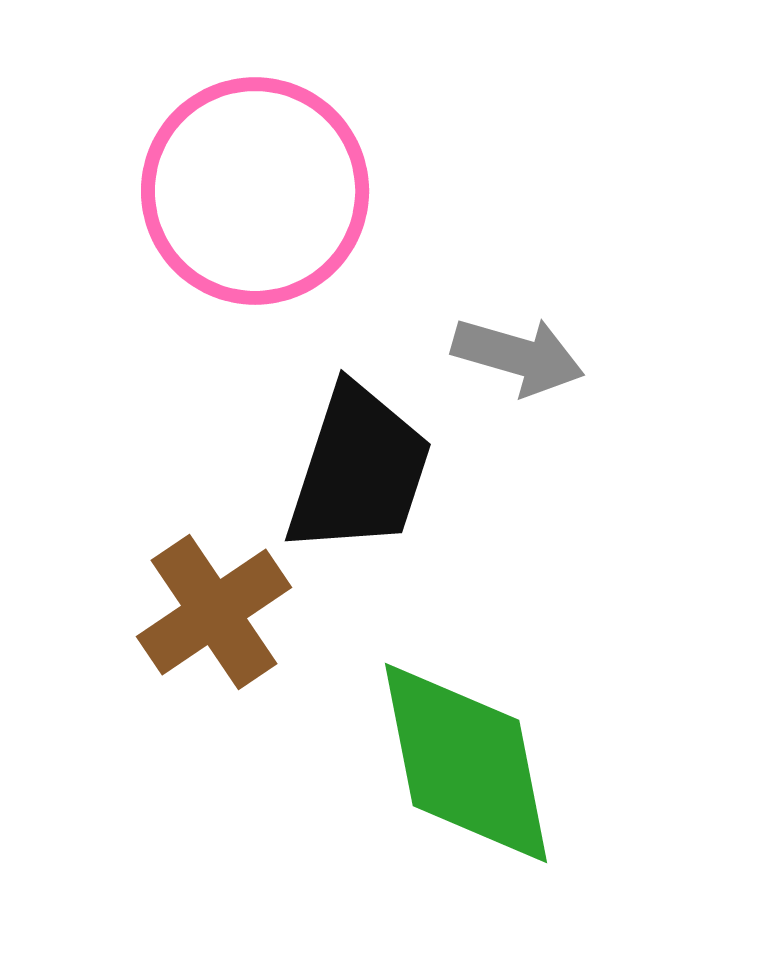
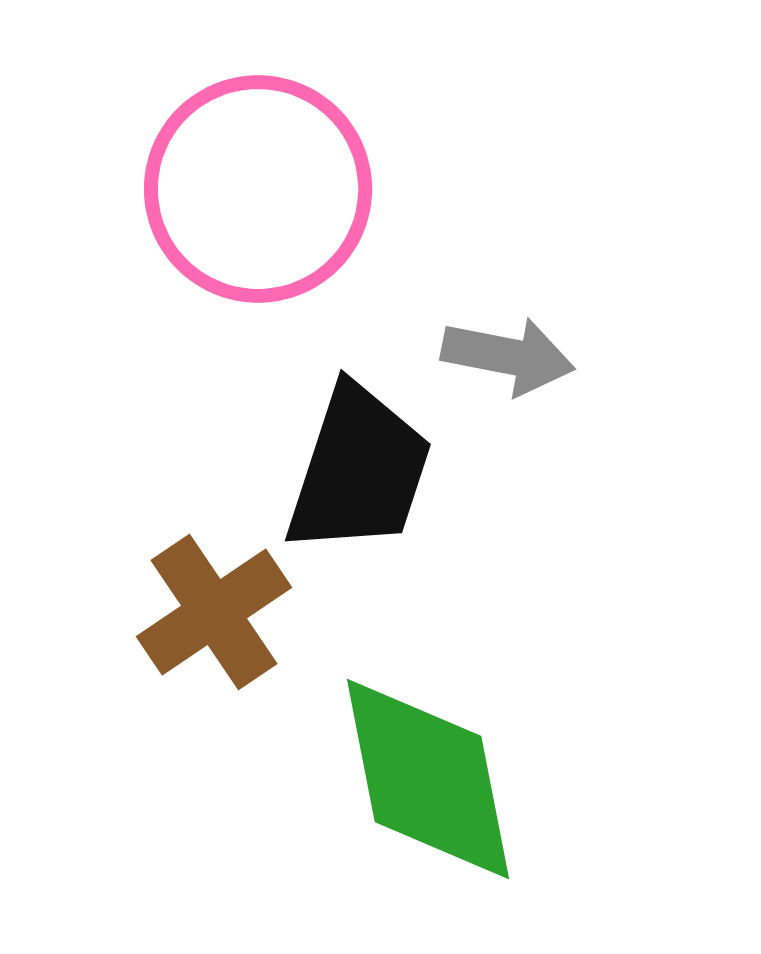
pink circle: moved 3 px right, 2 px up
gray arrow: moved 10 px left; rotated 5 degrees counterclockwise
green diamond: moved 38 px left, 16 px down
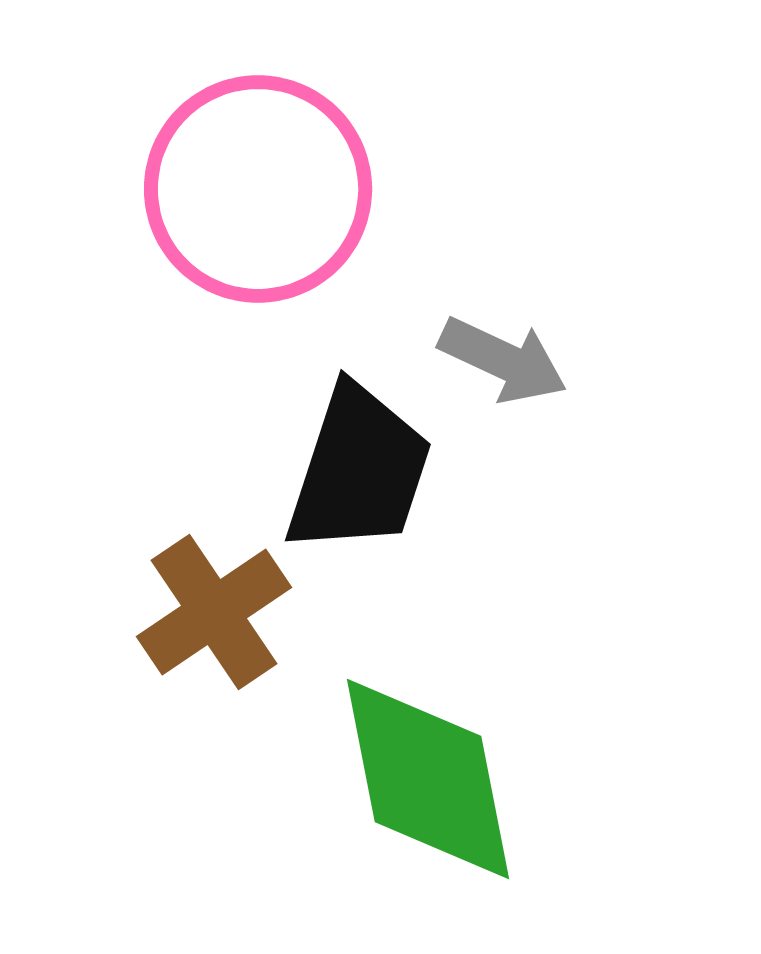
gray arrow: moved 5 px left, 4 px down; rotated 14 degrees clockwise
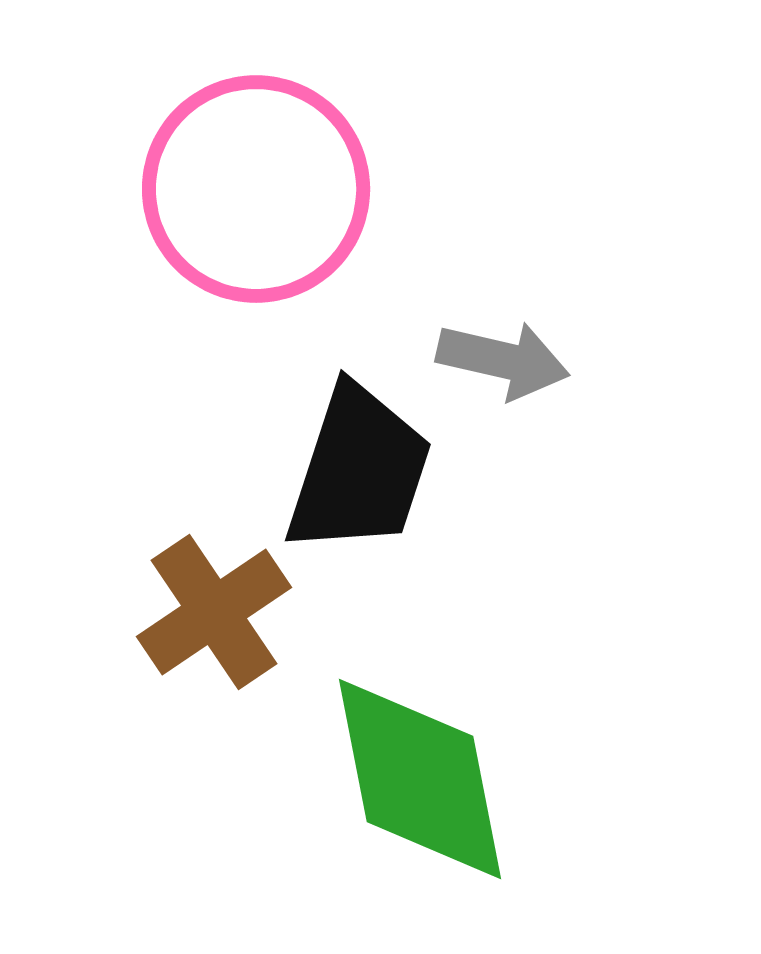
pink circle: moved 2 px left
gray arrow: rotated 12 degrees counterclockwise
green diamond: moved 8 px left
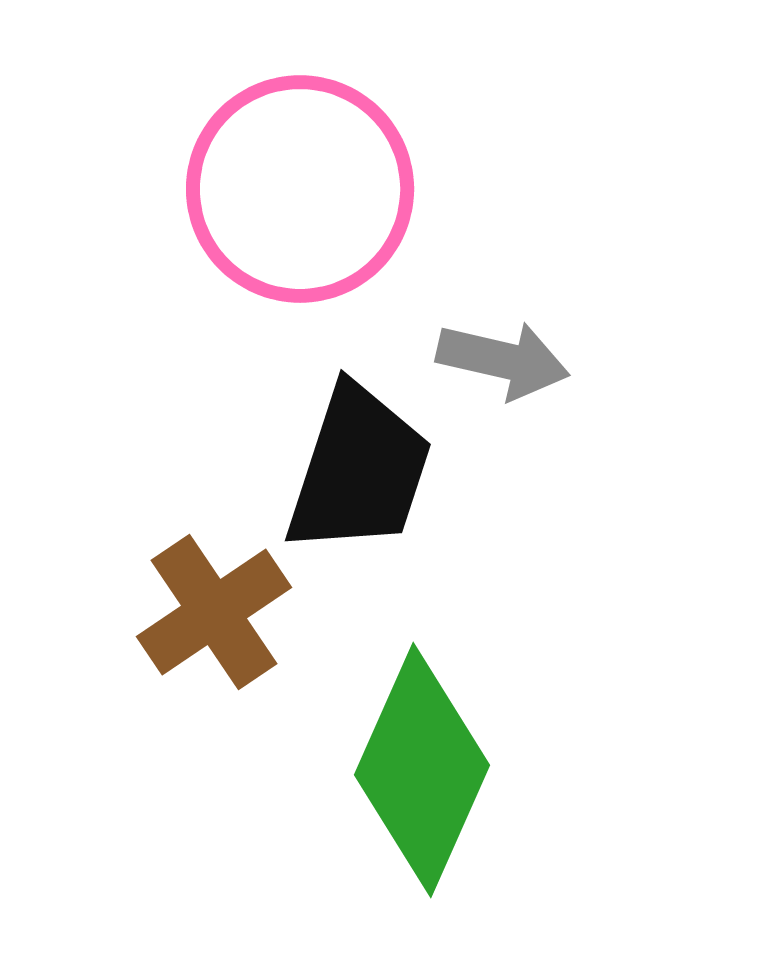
pink circle: moved 44 px right
green diamond: moved 2 px right, 9 px up; rotated 35 degrees clockwise
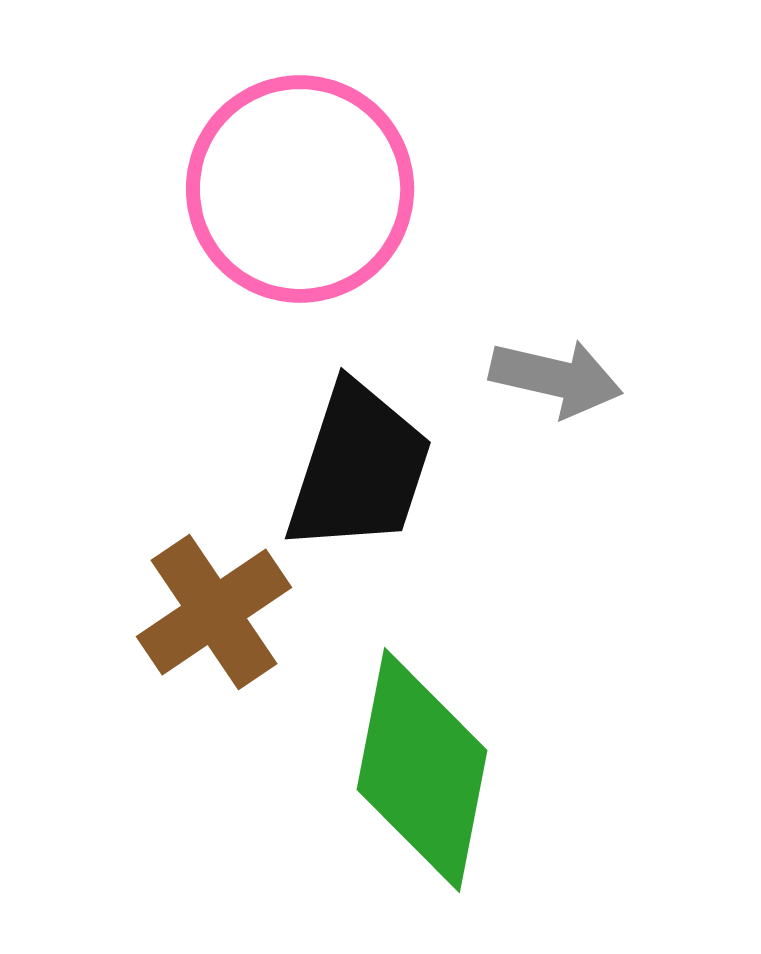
gray arrow: moved 53 px right, 18 px down
black trapezoid: moved 2 px up
green diamond: rotated 13 degrees counterclockwise
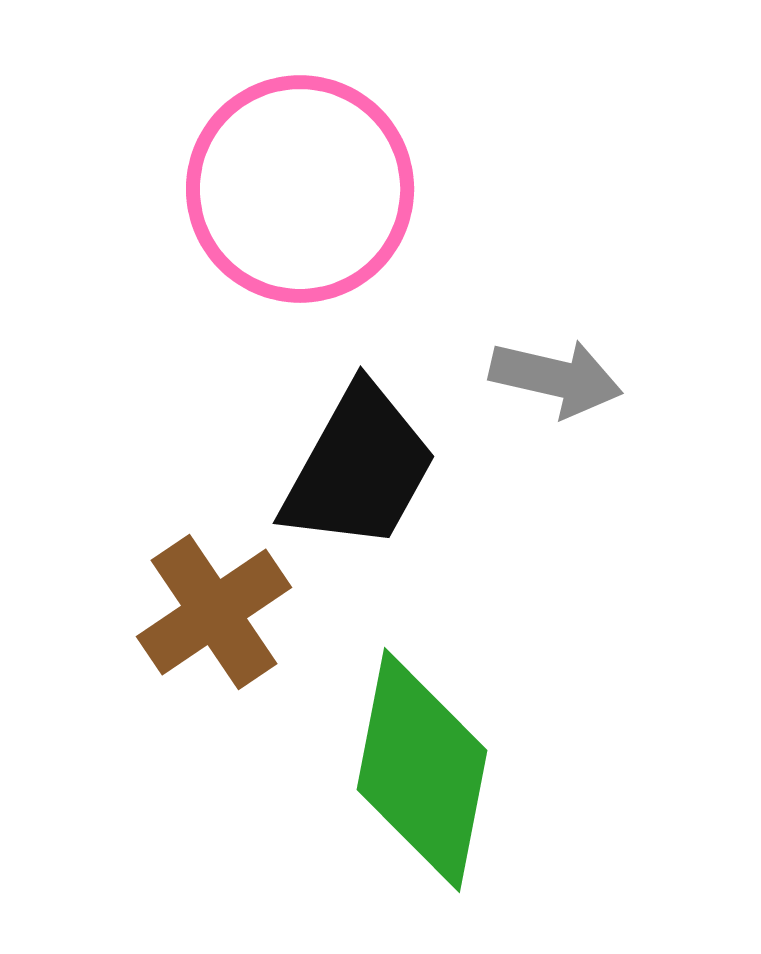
black trapezoid: rotated 11 degrees clockwise
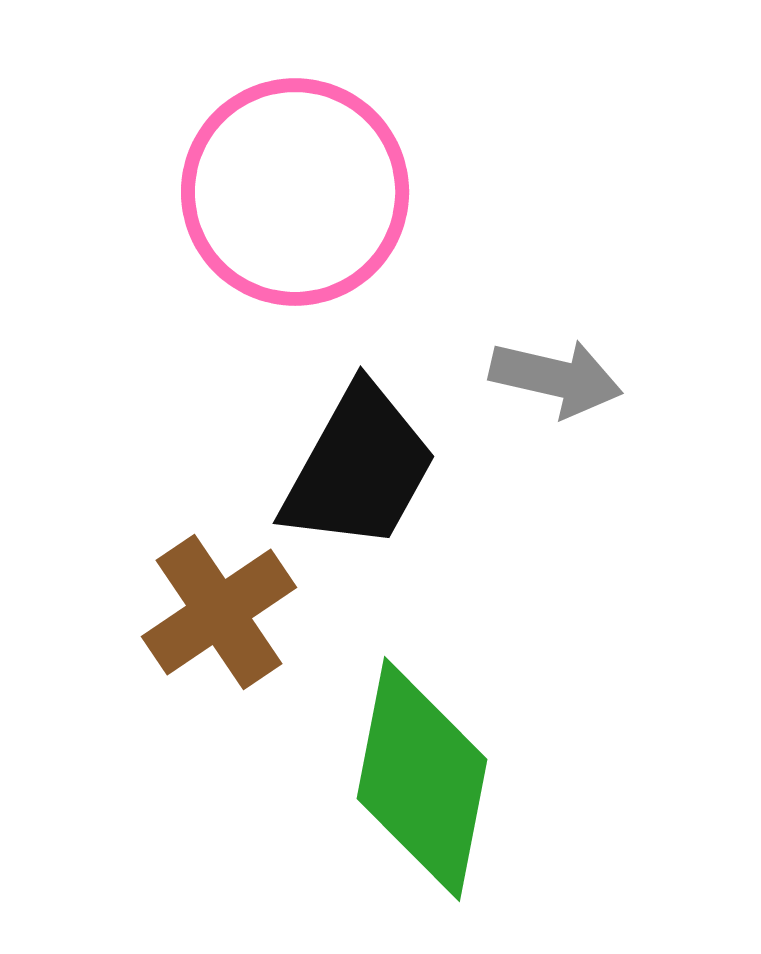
pink circle: moved 5 px left, 3 px down
brown cross: moved 5 px right
green diamond: moved 9 px down
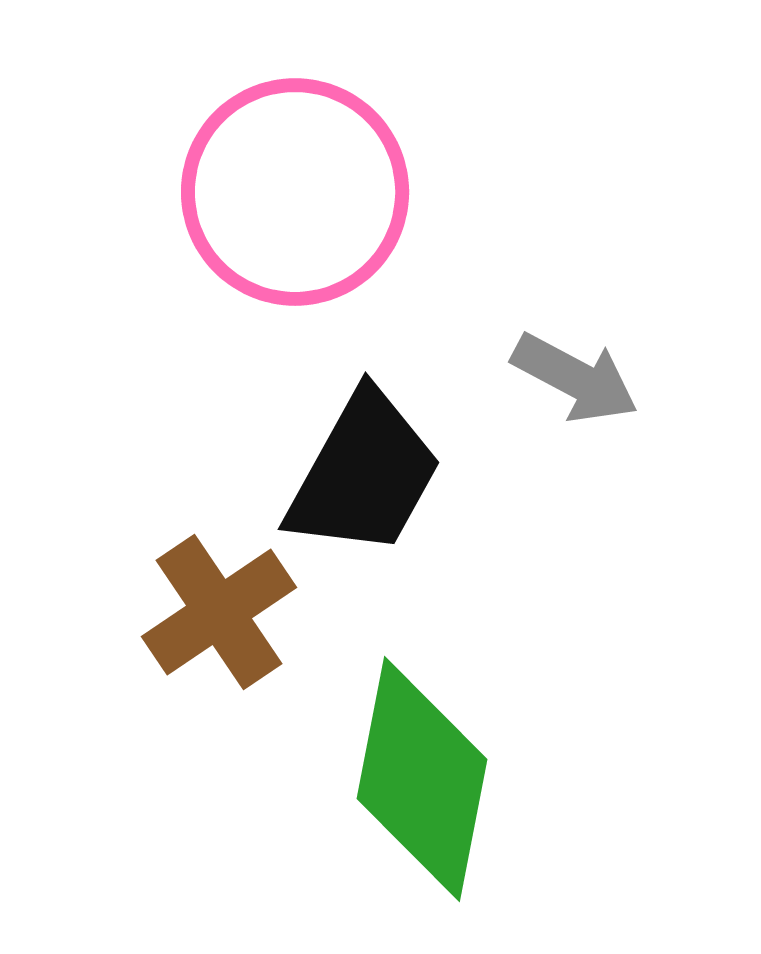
gray arrow: moved 19 px right; rotated 15 degrees clockwise
black trapezoid: moved 5 px right, 6 px down
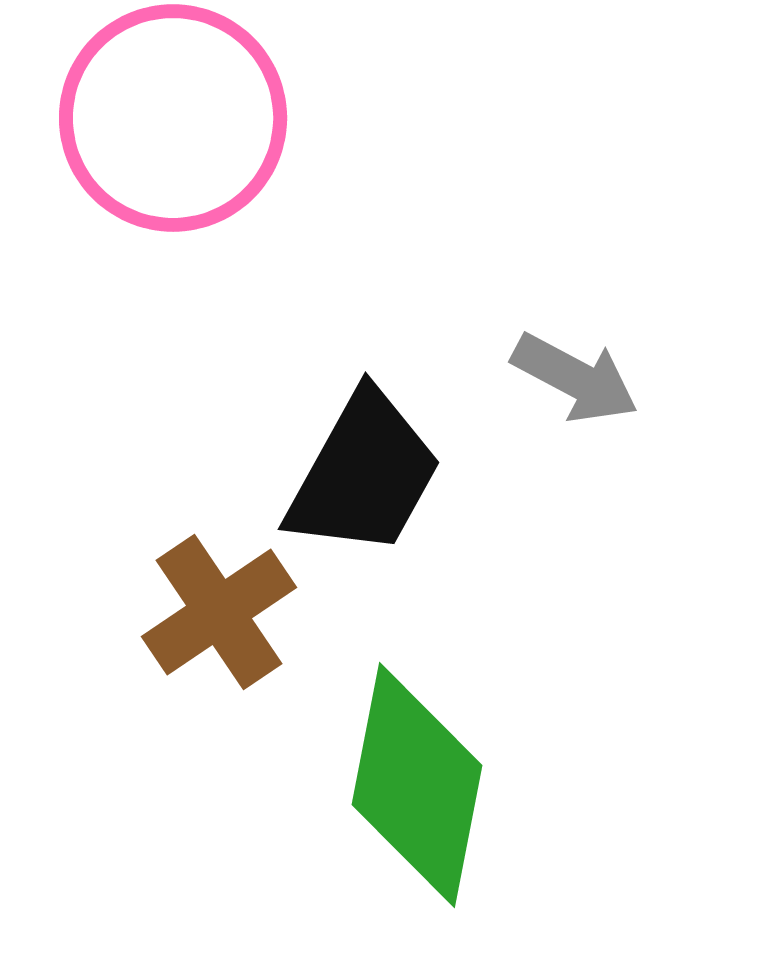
pink circle: moved 122 px left, 74 px up
green diamond: moved 5 px left, 6 px down
